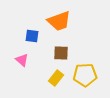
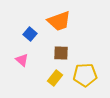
blue square: moved 2 px left, 2 px up; rotated 32 degrees clockwise
yellow rectangle: moved 1 px left
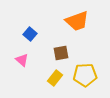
orange trapezoid: moved 18 px right
brown square: rotated 14 degrees counterclockwise
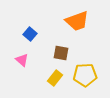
brown square: rotated 21 degrees clockwise
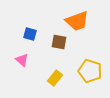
blue square: rotated 24 degrees counterclockwise
brown square: moved 2 px left, 11 px up
yellow pentagon: moved 5 px right, 4 px up; rotated 20 degrees clockwise
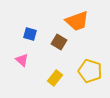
brown square: rotated 21 degrees clockwise
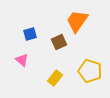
orange trapezoid: rotated 145 degrees clockwise
blue square: rotated 32 degrees counterclockwise
brown square: rotated 35 degrees clockwise
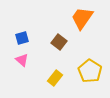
orange trapezoid: moved 5 px right, 3 px up
blue square: moved 8 px left, 4 px down
brown square: rotated 28 degrees counterclockwise
yellow pentagon: rotated 15 degrees clockwise
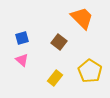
orange trapezoid: rotated 100 degrees clockwise
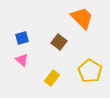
yellow rectangle: moved 3 px left
